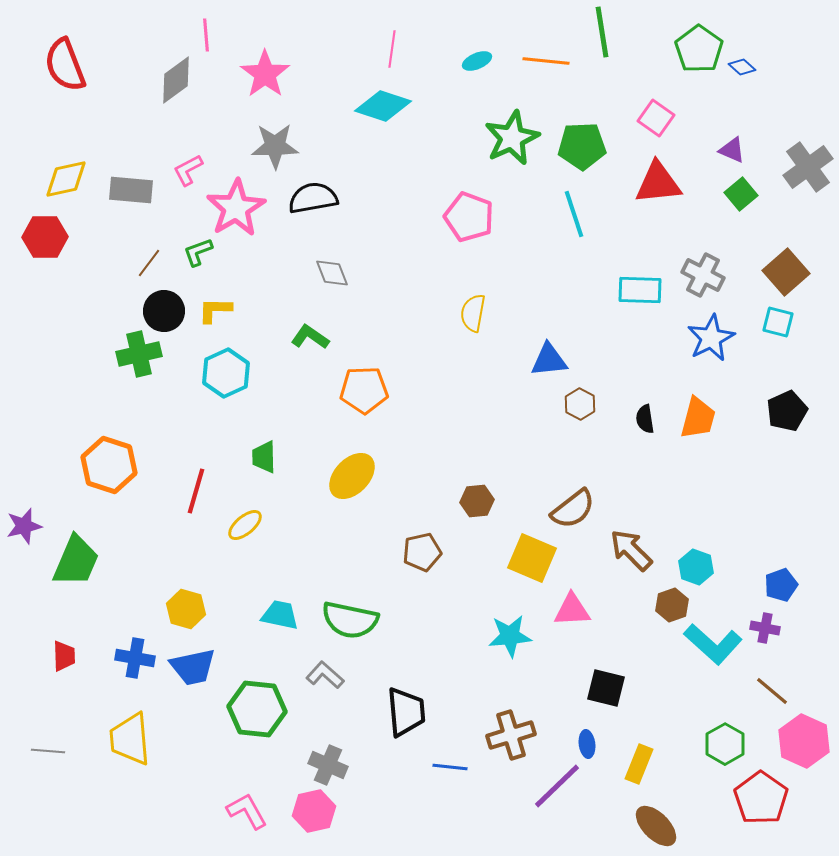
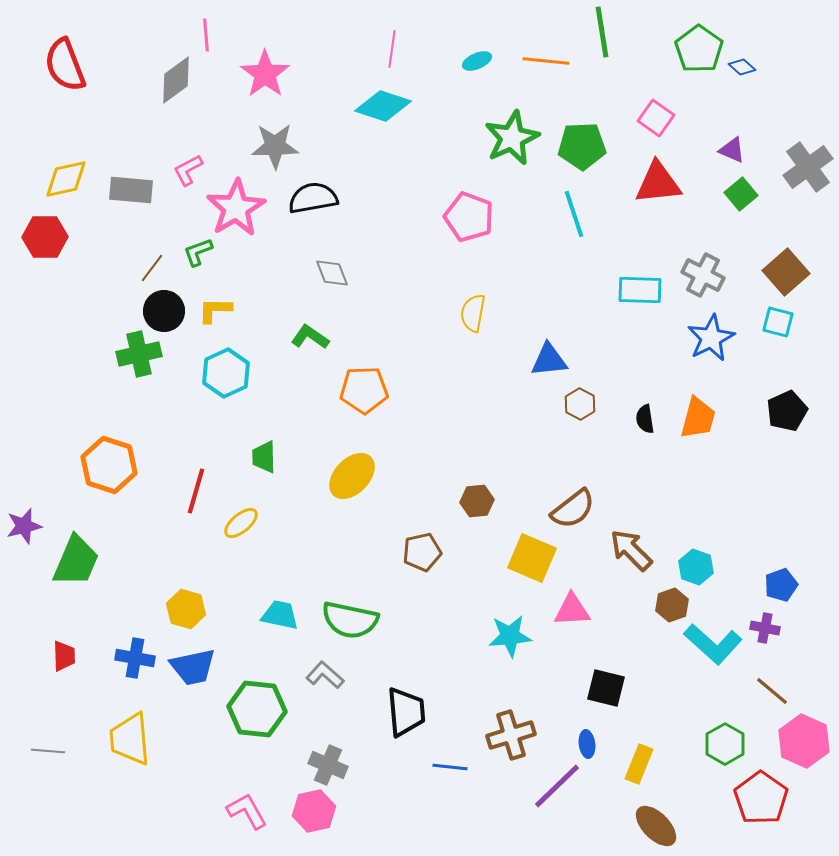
brown line at (149, 263): moved 3 px right, 5 px down
yellow ellipse at (245, 525): moved 4 px left, 2 px up
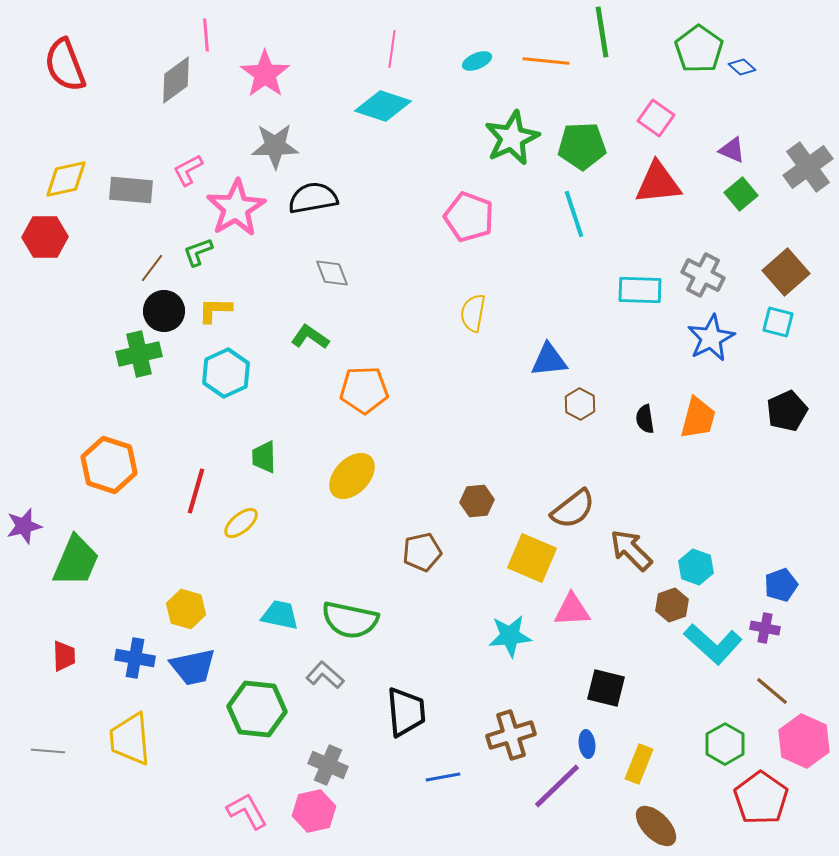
blue line at (450, 767): moved 7 px left, 10 px down; rotated 16 degrees counterclockwise
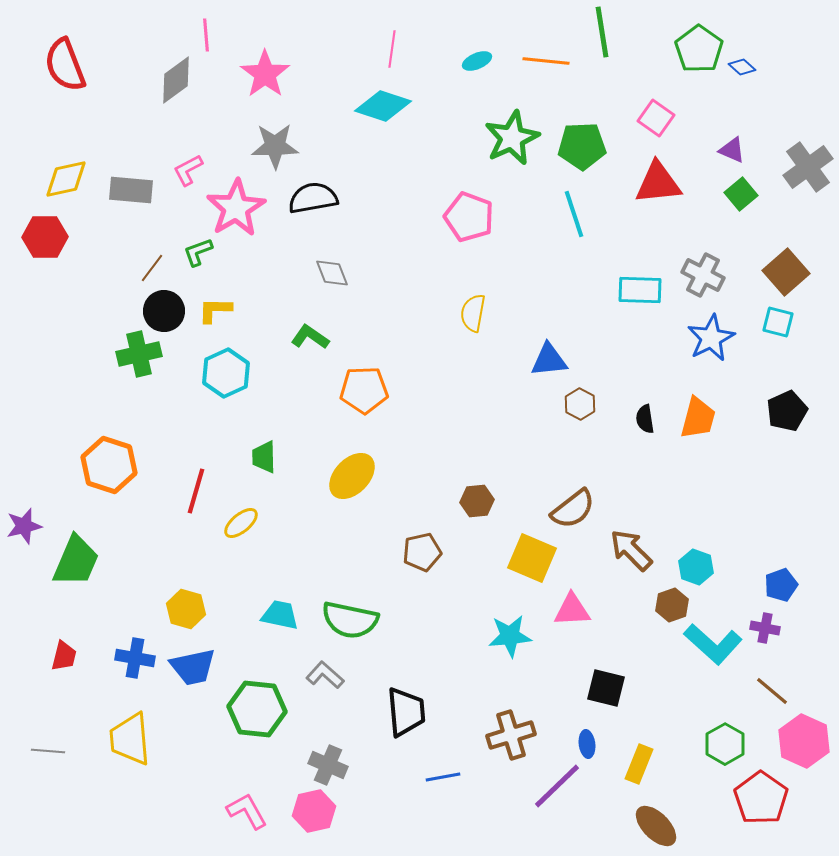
red trapezoid at (64, 656): rotated 16 degrees clockwise
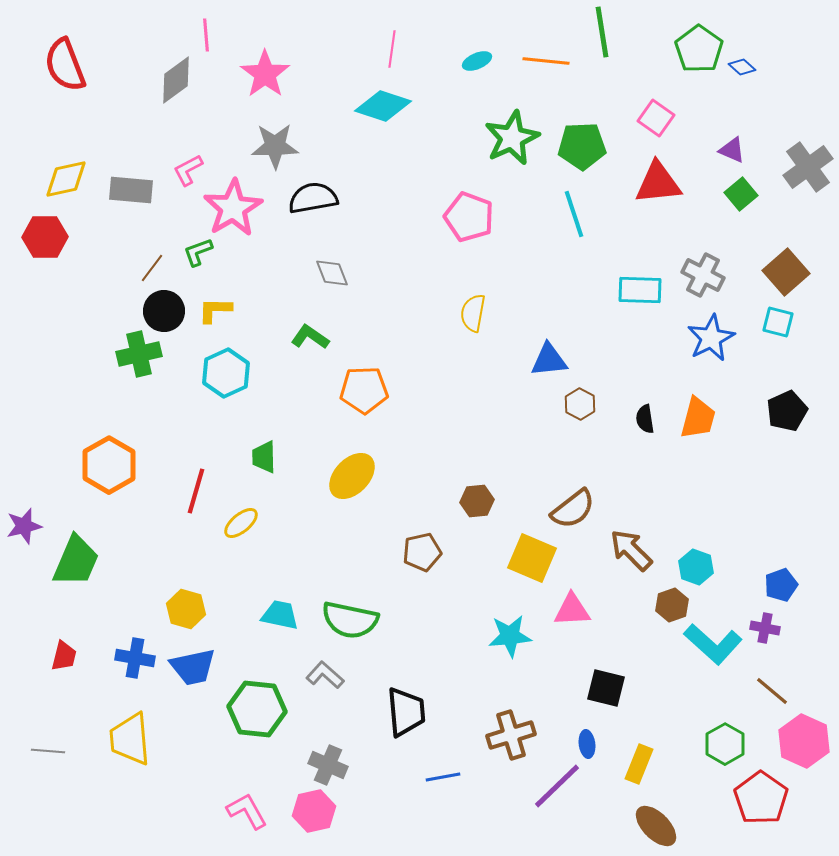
pink star at (236, 208): moved 3 px left
orange hexagon at (109, 465): rotated 12 degrees clockwise
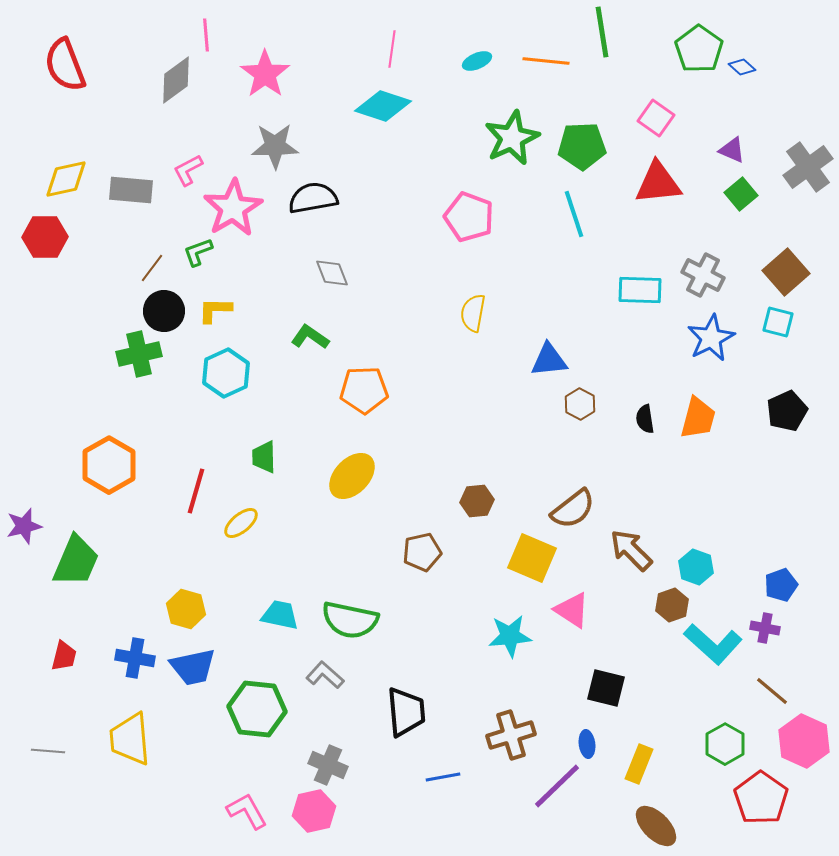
pink triangle at (572, 610): rotated 36 degrees clockwise
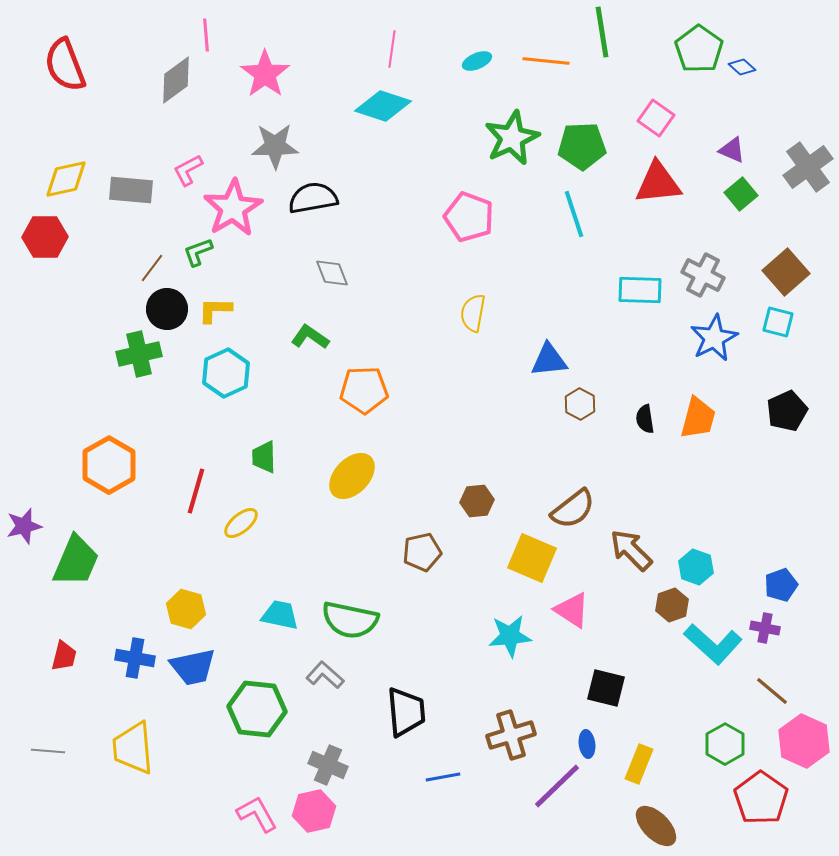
black circle at (164, 311): moved 3 px right, 2 px up
blue star at (711, 338): moved 3 px right
yellow trapezoid at (130, 739): moved 3 px right, 9 px down
pink L-shape at (247, 811): moved 10 px right, 3 px down
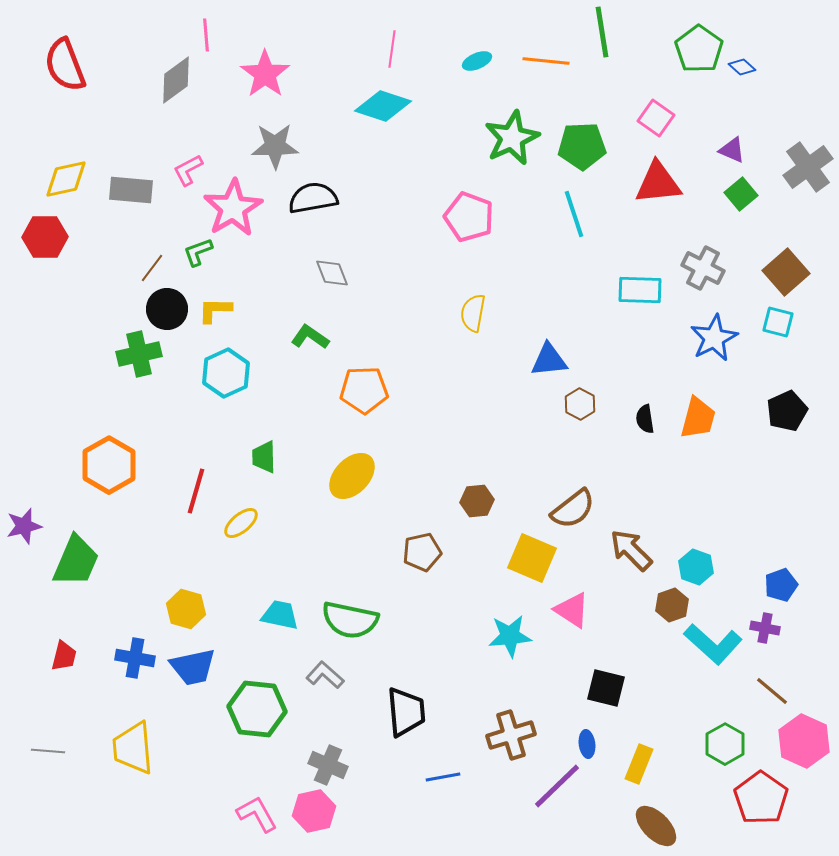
gray cross at (703, 275): moved 7 px up
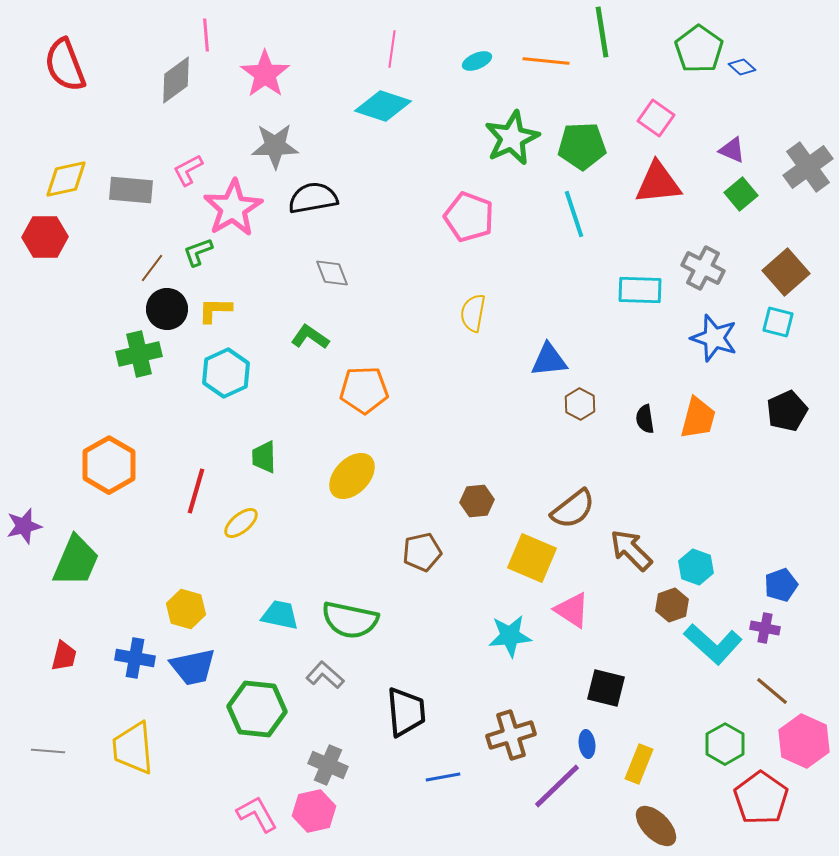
blue star at (714, 338): rotated 27 degrees counterclockwise
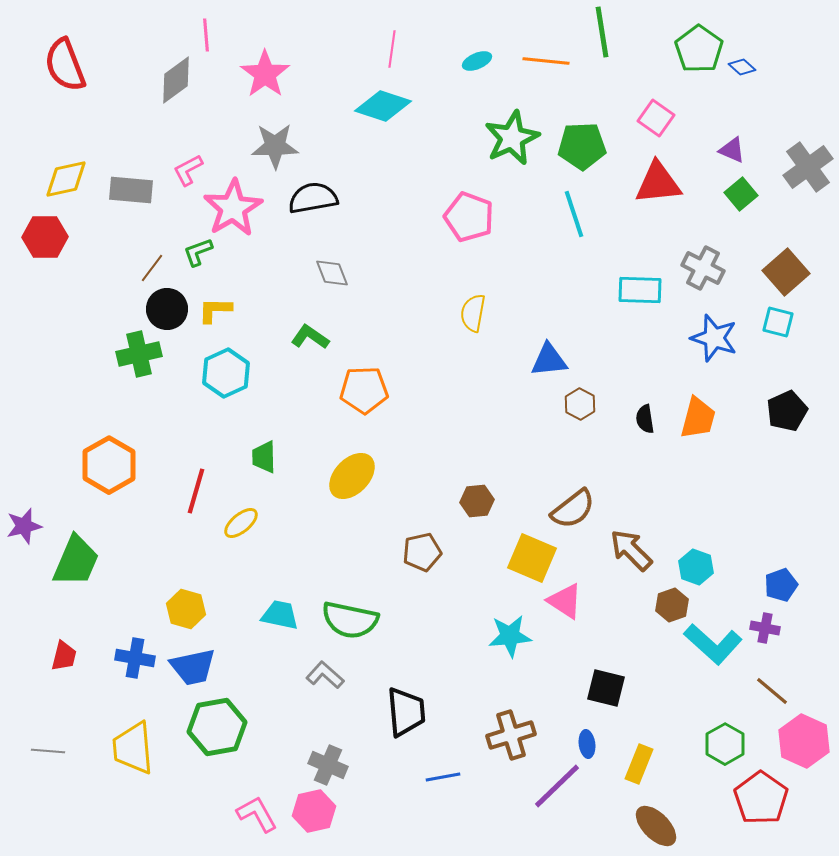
pink triangle at (572, 610): moved 7 px left, 9 px up
green hexagon at (257, 709): moved 40 px left, 18 px down; rotated 16 degrees counterclockwise
